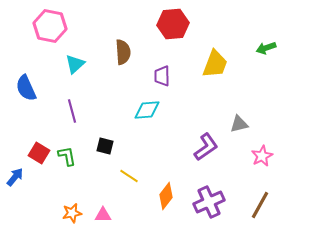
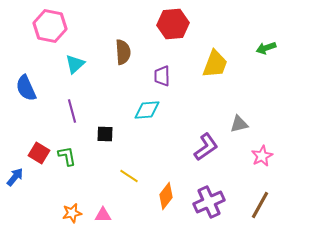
black square: moved 12 px up; rotated 12 degrees counterclockwise
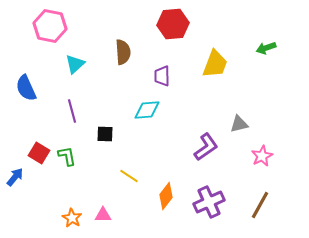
orange star: moved 5 px down; rotated 30 degrees counterclockwise
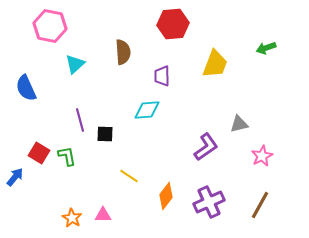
purple line: moved 8 px right, 9 px down
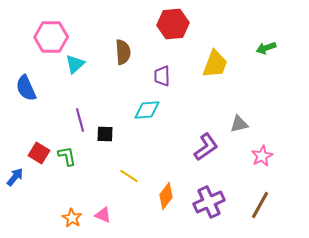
pink hexagon: moved 1 px right, 11 px down; rotated 12 degrees counterclockwise
pink triangle: rotated 24 degrees clockwise
